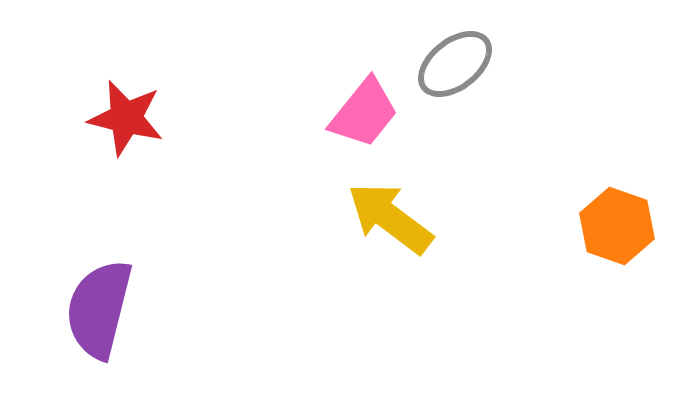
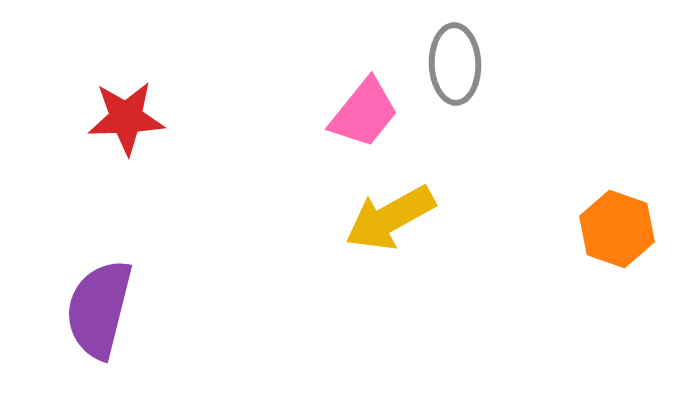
gray ellipse: rotated 54 degrees counterclockwise
red star: rotated 16 degrees counterclockwise
yellow arrow: rotated 66 degrees counterclockwise
orange hexagon: moved 3 px down
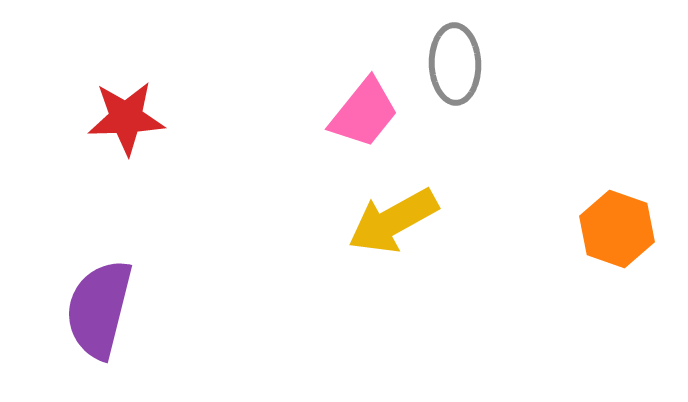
yellow arrow: moved 3 px right, 3 px down
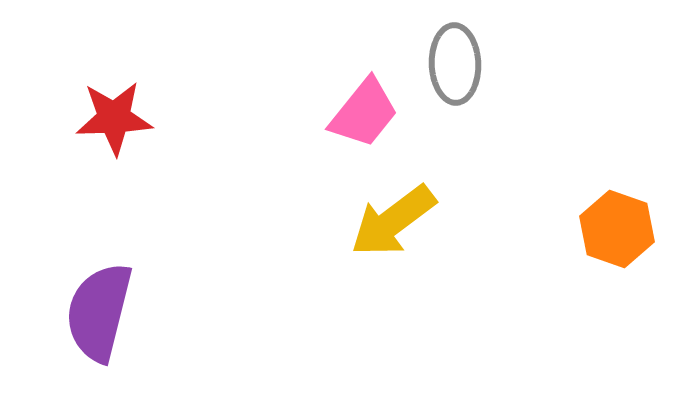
red star: moved 12 px left
yellow arrow: rotated 8 degrees counterclockwise
purple semicircle: moved 3 px down
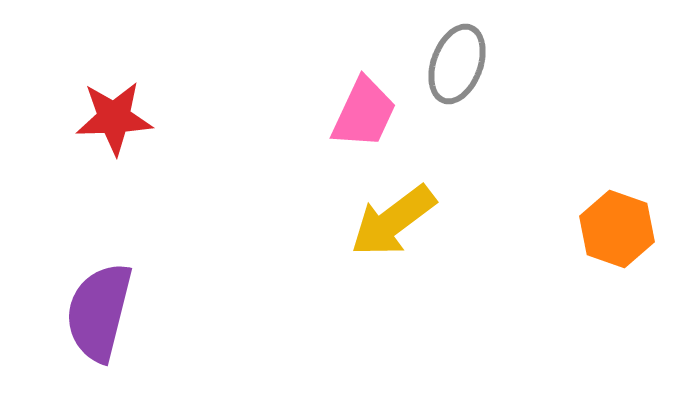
gray ellipse: moved 2 px right; rotated 22 degrees clockwise
pink trapezoid: rotated 14 degrees counterclockwise
